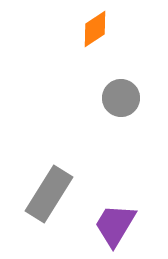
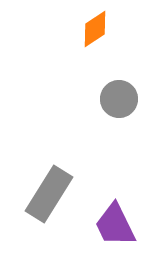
gray circle: moved 2 px left, 1 px down
purple trapezoid: rotated 57 degrees counterclockwise
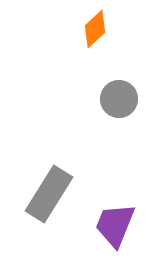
orange diamond: rotated 9 degrees counterclockwise
purple trapezoid: rotated 48 degrees clockwise
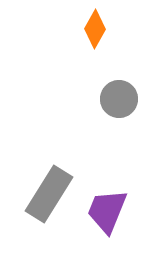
orange diamond: rotated 18 degrees counterclockwise
purple trapezoid: moved 8 px left, 14 px up
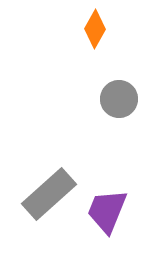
gray rectangle: rotated 16 degrees clockwise
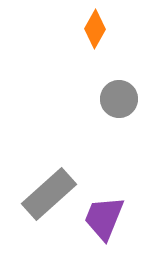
purple trapezoid: moved 3 px left, 7 px down
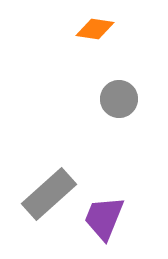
orange diamond: rotated 69 degrees clockwise
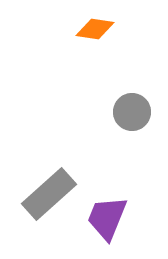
gray circle: moved 13 px right, 13 px down
purple trapezoid: moved 3 px right
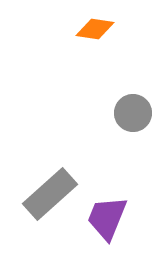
gray circle: moved 1 px right, 1 px down
gray rectangle: moved 1 px right
